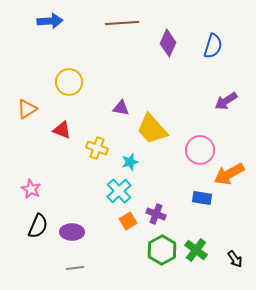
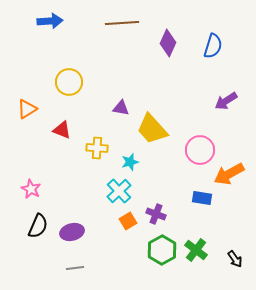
yellow cross: rotated 15 degrees counterclockwise
purple ellipse: rotated 15 degrees counterclockwise
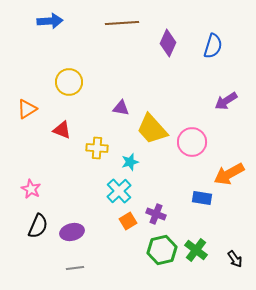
pink circle: moved 8 px left, 8 px up
green hexagon: rotated 16 degrees clockwise
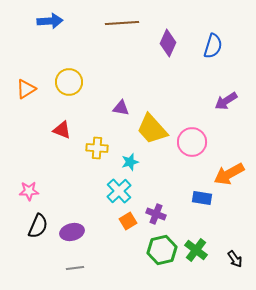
orange triangle: moved 1 px left, 20 px up
pink star: moved 2 px left, 2 px down; rotated 30 degrees counterclockwise
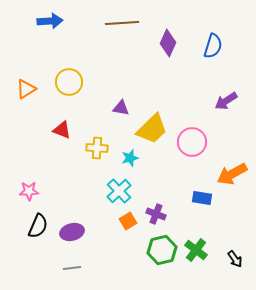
yellow trapezoid: rotated 92 degrees counterclockwise
cyan star: moved 4 px up
orange arrow: moved 3 px right
gray line: moved 3 px left
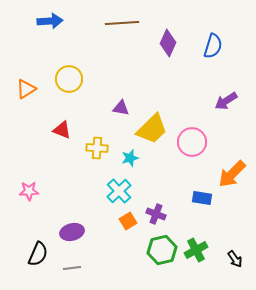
yellow circle: moved 3 px up
orange arrow: rotated 16 degrees counterclockwise
black semicircle: moved 28 px down
green cross: rotated 25 degrees clockwise
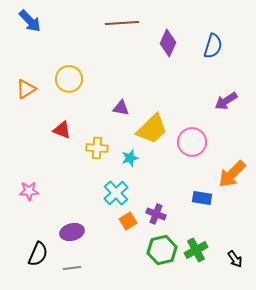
blue arrow: moved 20 px left; rotated 50 degrees clockwise
cyan cross: moved 3 px left, 2 px down
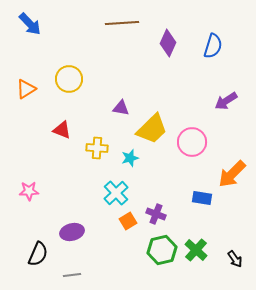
blue arrow: moved 3 px down
green cross: rotated 20 degrees counterclockwise
gray line: moved 7 px down
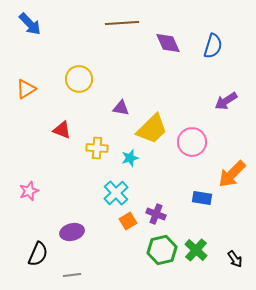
purple diamond: rotated 48 degrees counterclockwise
yellow circle: moved 10 px right
pink star: rotated 18 degrees counterclockwise
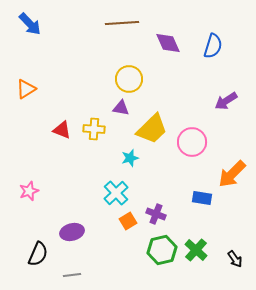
yellow circle: moved 50 px right
yellow cross: moved 3 px left, 19 px up
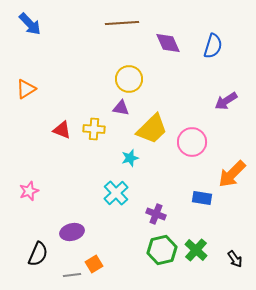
orange square: moved 34 px left, 43 px down
